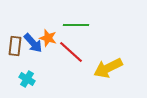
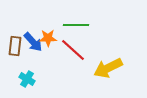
orange star: rotated 18 degrees counterclockwise
blue arrow: moved 1 px up
red line: moved 2 px right, 2 px up
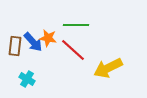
orange star: rotated 12 degrees clockwise
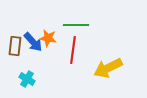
red line: rotated 56 degrees clockwise
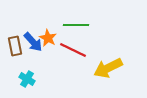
orange star: rotated 18 degrees clockwise
brown rectangle: rotated 18 degrees counterclockwise
red line: rotated 72 degrees counterclockwise
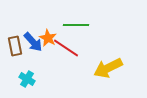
red line: moved 7 px left, 2 px up; rotated 8 degrees clockwise
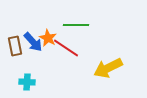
cyan cross: moved 3 px down; rotated 28 degrees counterclockwise
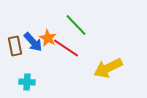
green line: rotated 45 degrees clockwise
